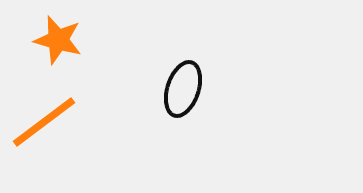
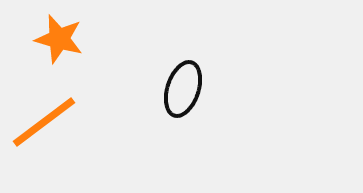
orange star: moved 1 px right, 1 px up
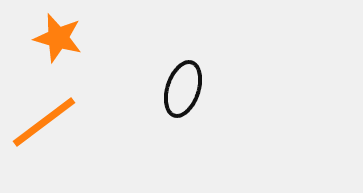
orange star: moved 1 px left, 1 px up
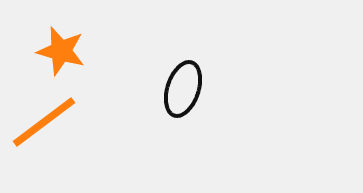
orange star: moved 3 px right, 13 px down
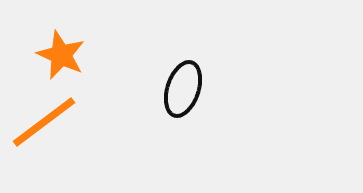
orange star: moved 4 px down; rotated 9 degrees clockwise
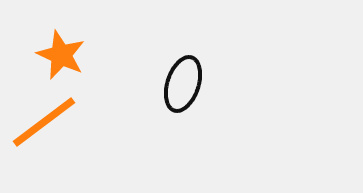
black ellipse: moved 5 px up
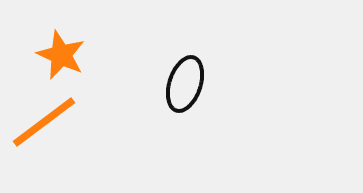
black ellipse: moved 2 px right
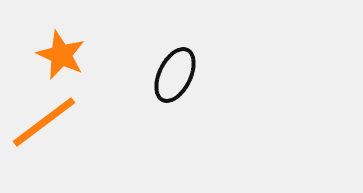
black ellipse: moved 10 px left, 9 px up; rotated 8 degrees clockwise
